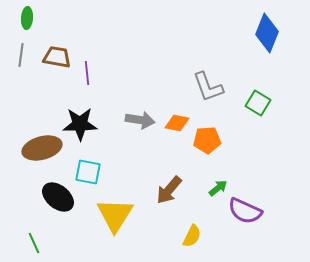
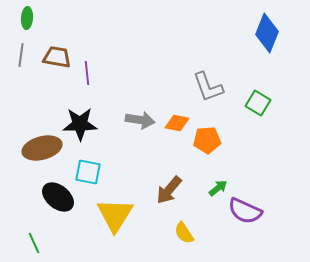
yellow semicircle: moved 8 px left, 3 px up; rotated 120 degrees clockwise
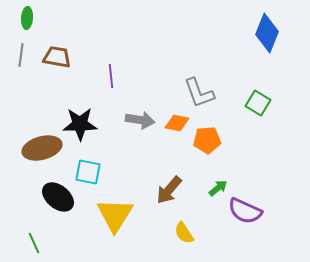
purple line: moved 24 px right, 3 px down
gray L-shape: moved 9 px left, 6 px down
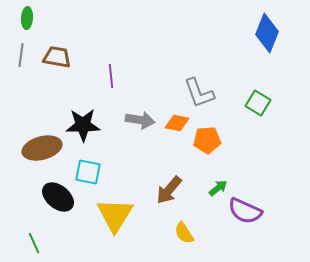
black star: moved 3 px right, 1 px down
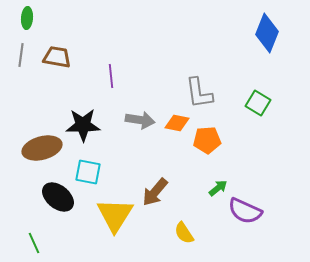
gray L-shape: rotated 12 degrees clockwise
brown arrow: moved 14 px left, 2 px down
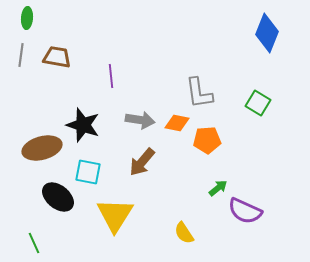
black star: rotated 20 degrees clockwise
brown arrow: moved 13 px left, 30 px up
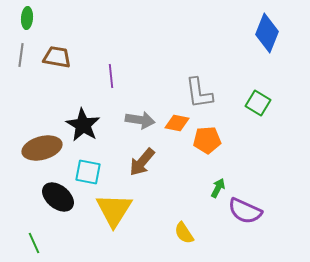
black star: rotated 12 degrees clockwise
green arrow: rotated 24 degrees counterclockwise
yellow triangle: moved 1 px left, 5 px up
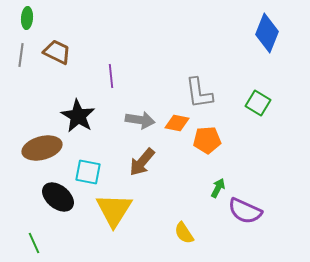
brown trapezoid: moved 5 px up; rotated 16 degrees clockwise
black star: moved 5 px left, 9 px up
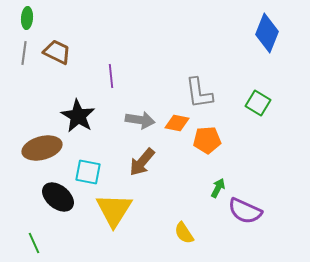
gray line: moved 3 px right, 2 px up
